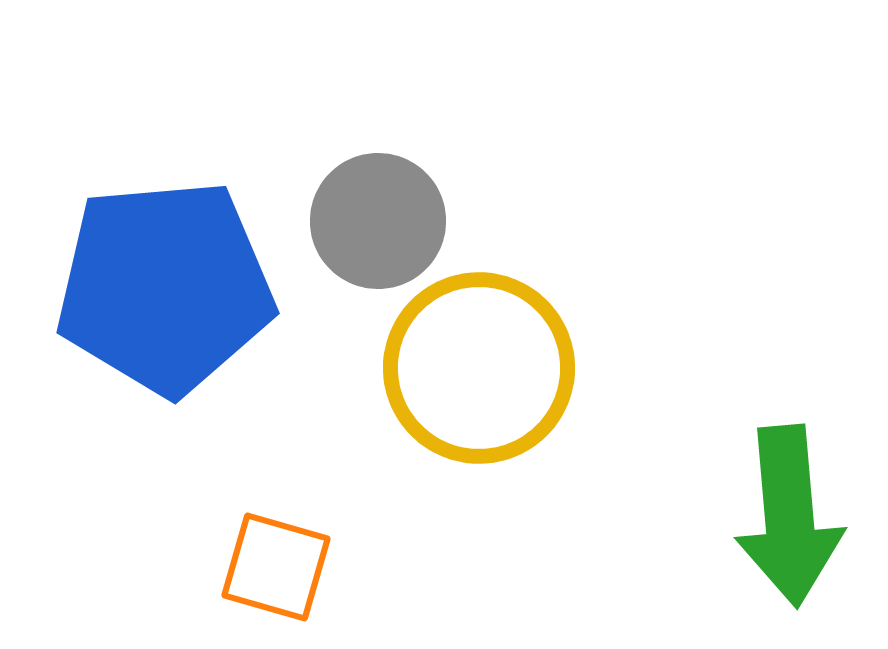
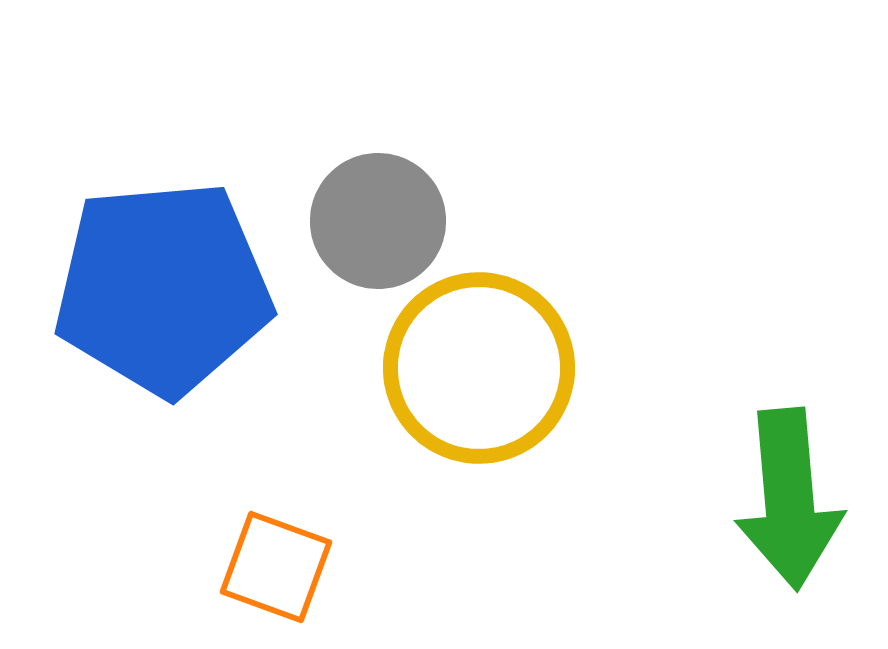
blue pentagon: moved 2 px left, 1 px down
green arrow: moved 17 px up
orange square: rotated 4 degrees clockwise
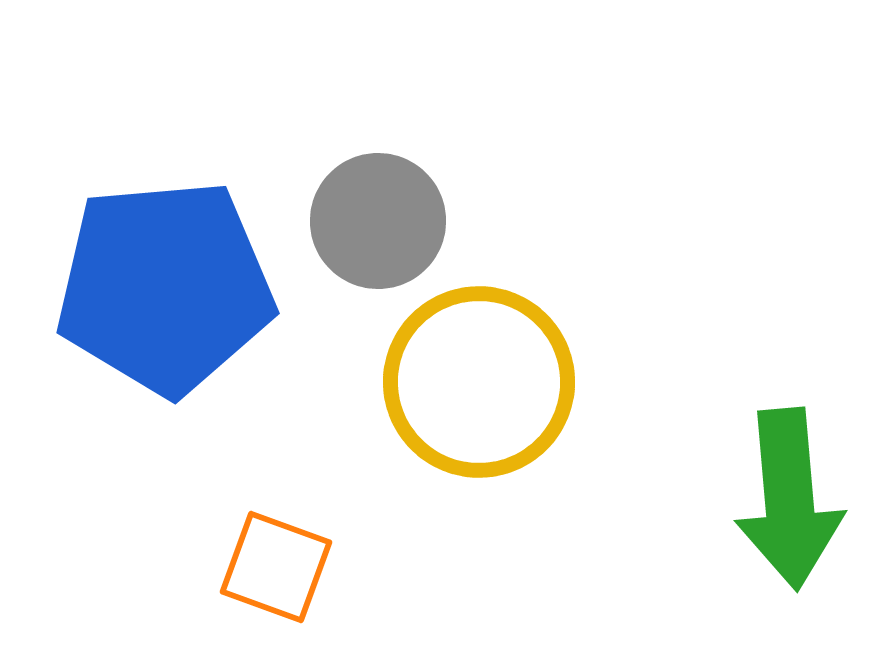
blue pentagon: moved 2 px right, 1 px up
yellow circle: moved 14 px down
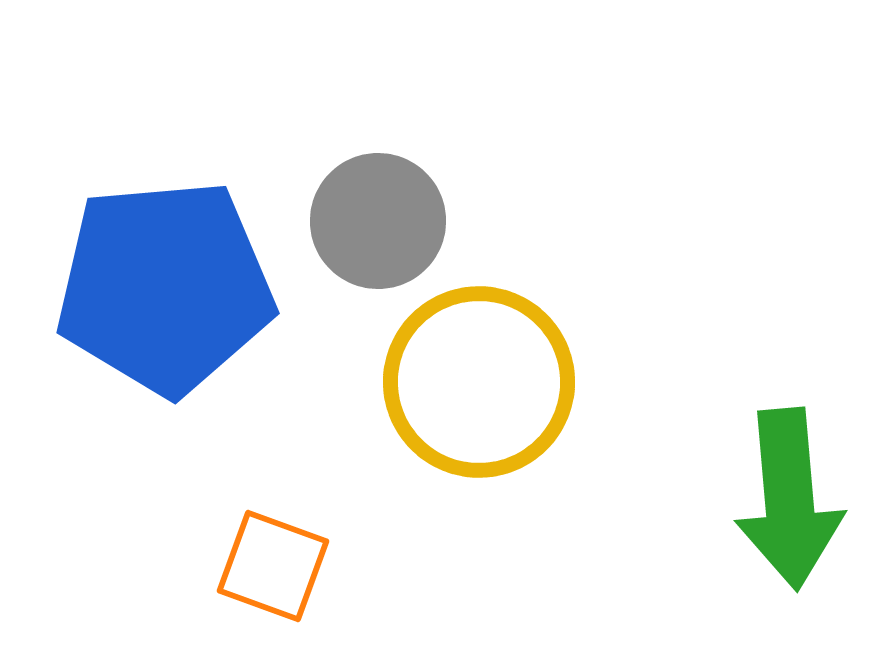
orange square: moved 3 px left, 1 px up
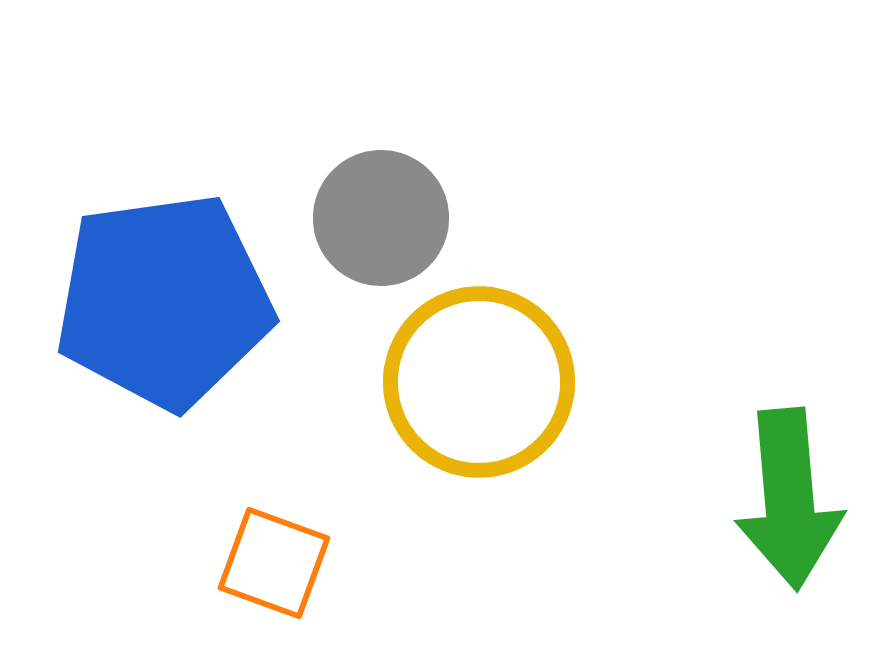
gray circle: moved 3 px right, 3 px up
blue pentagon: moved 1 px left, 14 px down; rotated 3 degrees counterclockwise
orange square: moved 1 px right, 3 px up
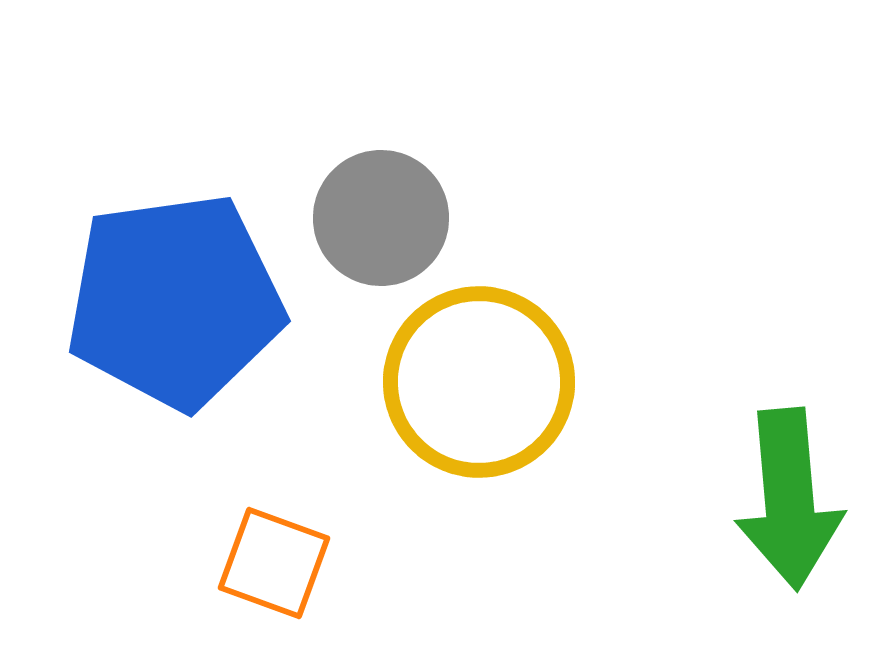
blue pentagon: moved 11 px right
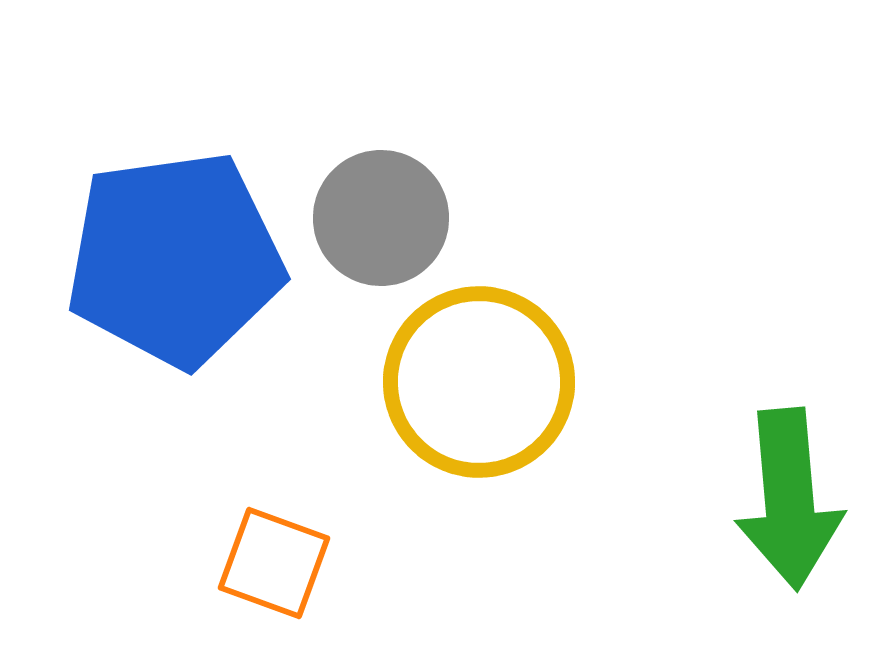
blue pentagon: moved 42 px up
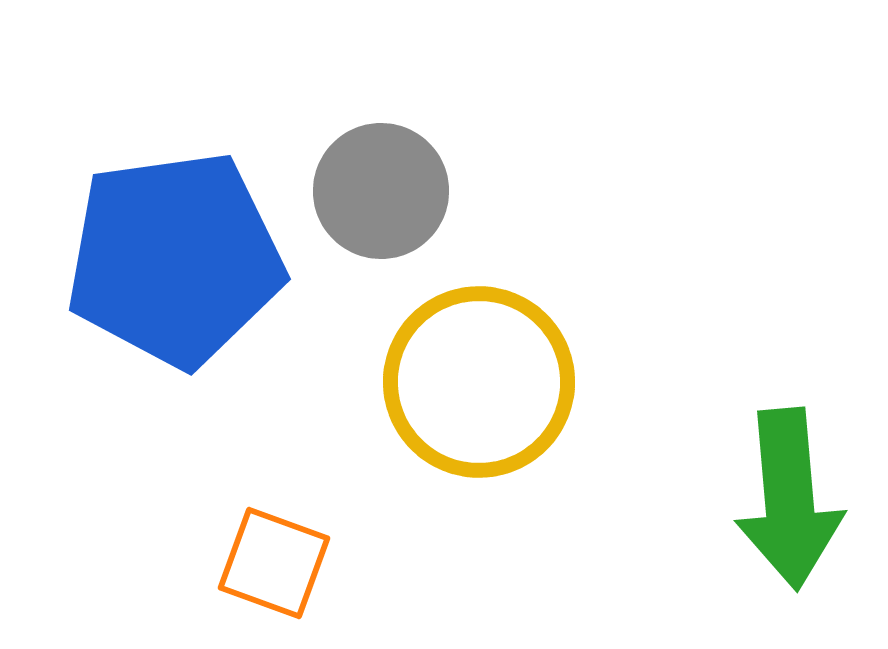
gray circle: moved 27 px up
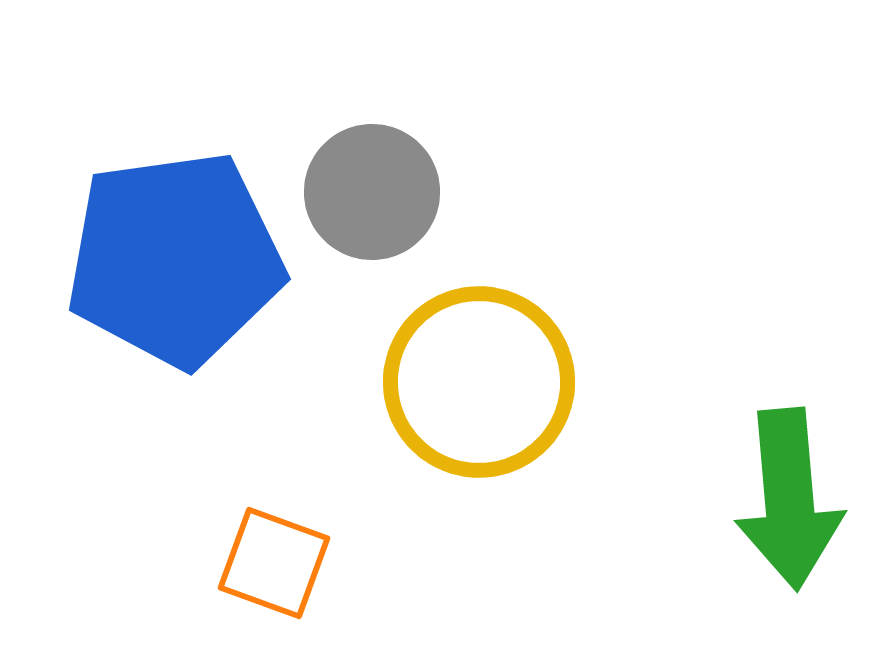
gray circle: moved 9 px left, 1 px down
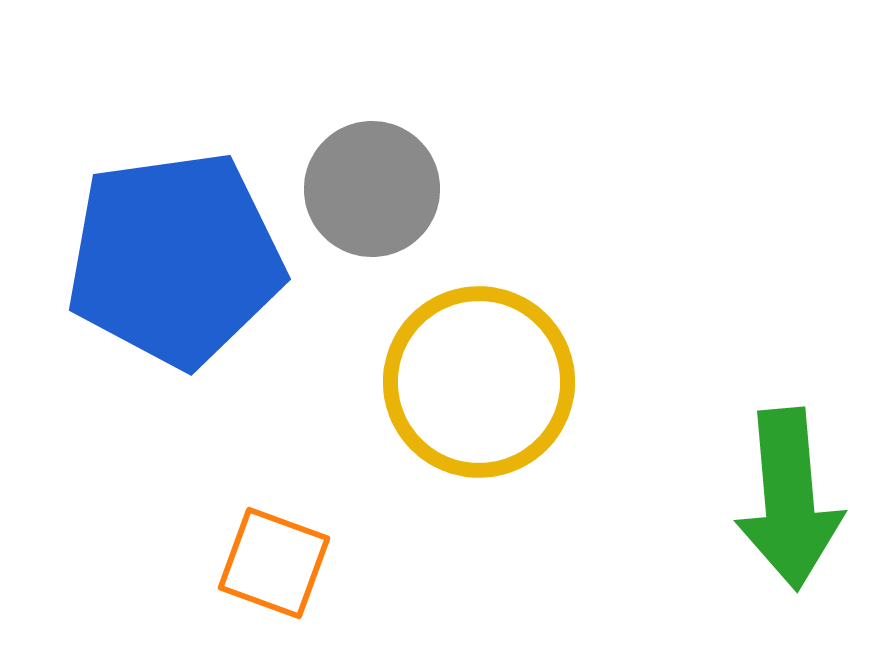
gray circle: moved 3 px up
